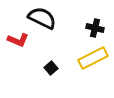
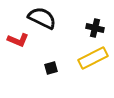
black square: rotated 24 degrees clockwise
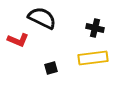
yellow rectangle: rotated 20 degrees clockwise
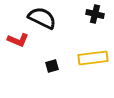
black cross: moved 14 px up
black square: moved 1 px right, 2 px up
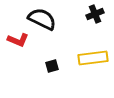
black cross: rotated 36 degrees counterclockwise
black semicircle: moved 1 px down
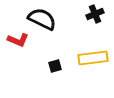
black square: moved 3 px right
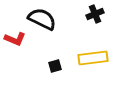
red L-shape: moved 3 px left, 1 px up
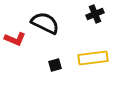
black semicircle: moved 3 px right, 4 px down
black square: moved 1 px up
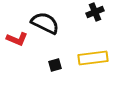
black cross: moved 2 px up
red L-shape: moved 2 px right
